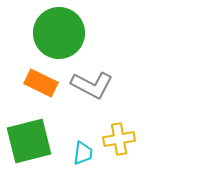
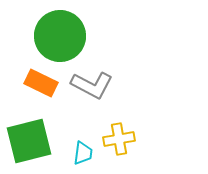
green circle: moved 1 px right, 3 px down
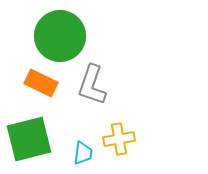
gray L-shape: rotated 81 degrees clockwise
green square: moved 2 px up
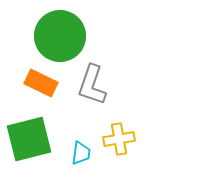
cyan trapezoid: moved 2 px left
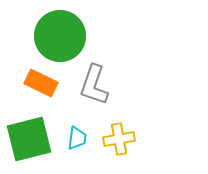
gray L-shape: moved 2 px right
cyan trapezoid: moved 4 px left, 15 px up
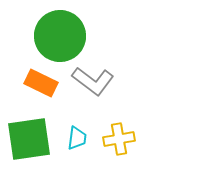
gray L-shape: moved 1 px left, 4 px up; rotated 72 degrees counterclockwise
green square: rotated 6 degrees clockwise
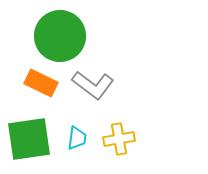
gray L-shape: moved 4 px down
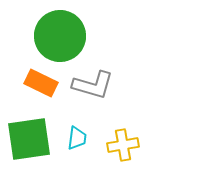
gray L-shape: rotated 21 degrees counterclockwise
yellow cross: moved 4 px right, 6 px down
